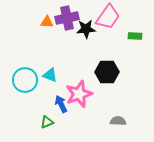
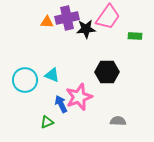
cyan triangle: moved 2 px right
pink star: moved 3 px down
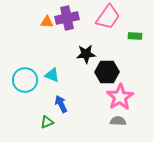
black star: moved 25 px down
pink star: moved 41 px right; rotated 12 degrees counterclockwise
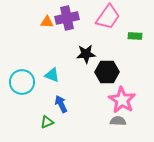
cyan circle: moved 3 px left, 2 px down
pink star: moved 2 px right, 3 px down; rotated 8 degrees counterclockwise
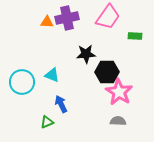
pink star: moved 3 px left, 8 px up
